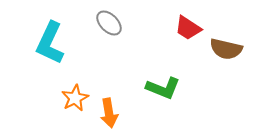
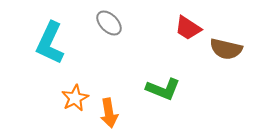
green L-shape: moved 1 px down
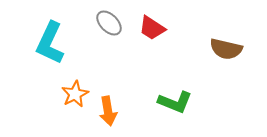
red trapezoid: moved 36 px left
green L-shape: moved 12 px right, 13 px down
orange star: moved 4 px up
orange arrow: moved 1 px left, 2 px up
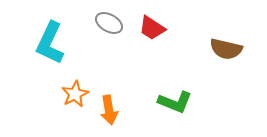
gray ellipse: rotated 16 degrees counterclockwise
orange arrow: moved 1 px right, 1 px up
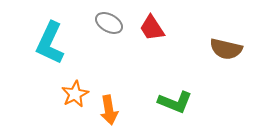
red trapezoid: rotated 24 degrees clockwise
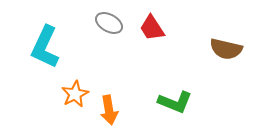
cyan L-shape: moved 5 px left, 4 px down
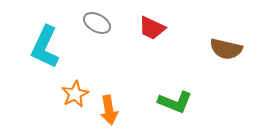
gray ellipse: moved 12 px left
red trapezoid: rotated 32 degrees counterclockwise
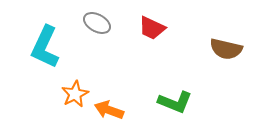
orange arrow: rotated 120 degrees clockwise
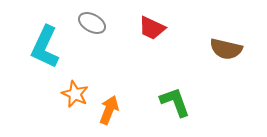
gray ellipse: moved 5 px left
orange star: rotated 20 degrees counterclockwise
green L-shape: rotated 132 degrees counterclockwise
orange arrow: rotated 92 degrees clockwise
